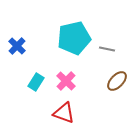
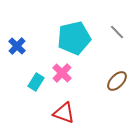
gray line: moved 10 px right, 17 px up; rotated 35 degrees clockwise
pink cross: moved 4 px left, 8 px up
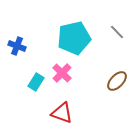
blue cross: rotated 24 degrees counterclockwise
red triangle: moved 2 px left
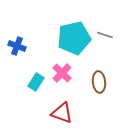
gray line: moved 12 px left, 3 px down; rotated 28 degrees counterclockwise
brown ellipse: moved 18 px left, 1 px down; rotated 50 degrees counterclockwise
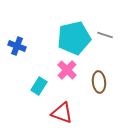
pink cross: moved 5 px right, 3 px up
cyan rectangle: moved 3 px right, 4 px down
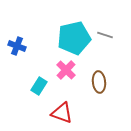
pink cross: moved 1 px left
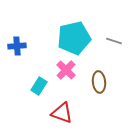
gray line: moved 9 px right, 6 px down
blue cross: rotated 24 degrees counterclockwise
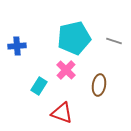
brown ellipse: moved 3 px down; rotated 15 degrees clockwise
